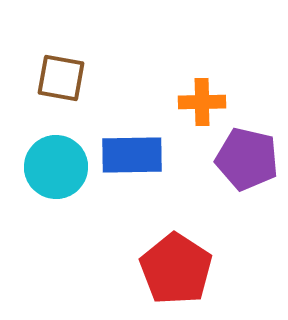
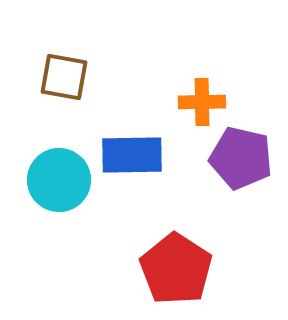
brown square: moved 3 px right, 1 px up
purple pentagon: moved 6 px left, 1 px up
cyan circle: moved 3 px right, 13 px down
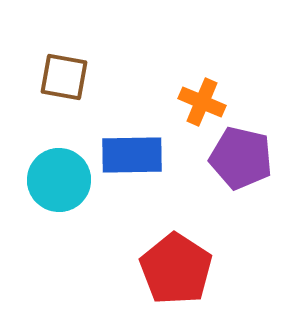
orange cross: rotated 24 degrees clockwise
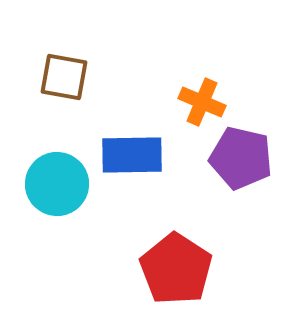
cyan circle: moved 2 px left, 4 px down
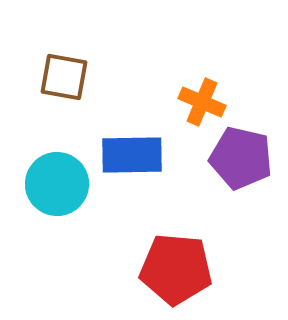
red pentagon: rotated 28 degrees counterclockwise
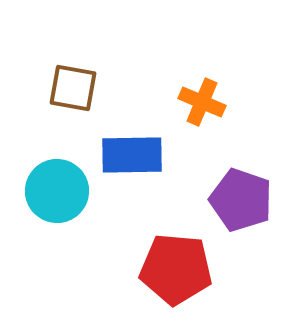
brown square: moved 9 px right, 11 px down
purple pentagon: moved 42 px down; rotated 6 degrees clockwise
cyan circle: moved 7 px down
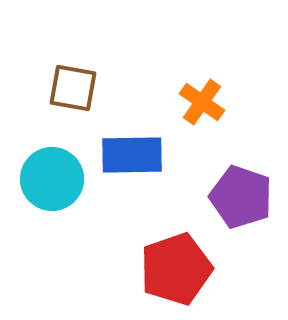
orange cross: rotated 12 degrees clockwise
cyan circle: moved 5 px left, 12 px up
purple pentagon: moved 3 px up
red pentagon: rotated 24 degrees counterclockwise
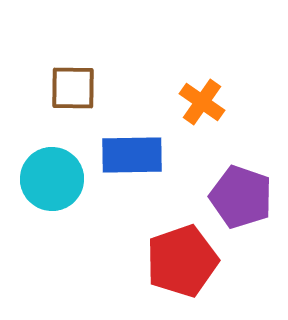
brown square: rotated 9 degrees counterclockwise
red pentagon: moved 6 px right, 8 px up
